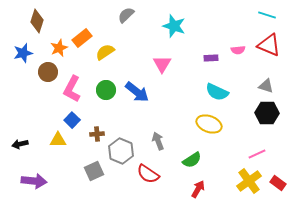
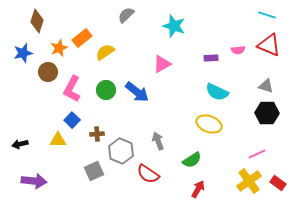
pink triangle: rotated 30 degrees clockwise
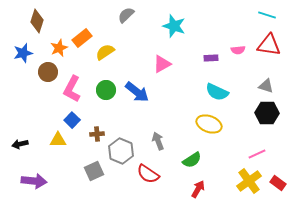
red triangle: rotated 15 degrees counterclockwise
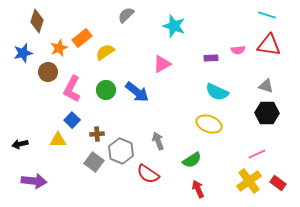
gray square: moved 9 px up; rotated 30 degrees counterclockwise
red arrow: rotated 54 degrees counterclockwise
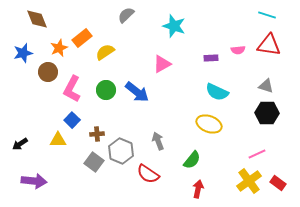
brown diamond: moved 2 px up; rotated 40 degrees counterclockwise
black arrow: rotated 21 degrees counterclockwise
green semicircle: rotated 18 degrees counterclockwise
red arrow: rotated 36 degrees clockwise
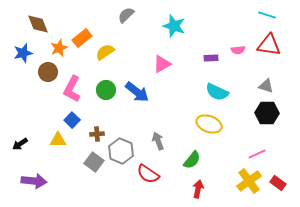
brown diamond: moved 1 px right, 5 px down
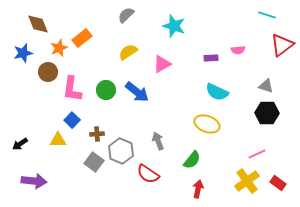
red triangle: moved 13 px right; rotated 45 degrees counterclockwise
yellow semicircle: moved 23 px right
pink L-shape: rotated 20 degrees counterclockwise
yellow ellipse: moved 2 px left
yellow cross: moved 2 px left
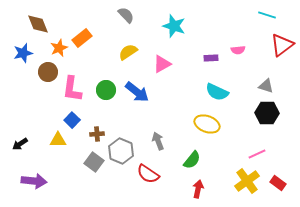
gray semicircle: rotated 90 degrees clockwise
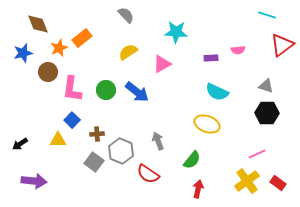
cyan star: moved 2 px right, 6 px down; rotated 15 degrees counterclockwise
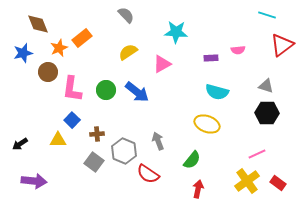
cyan semicircle: rotated 10 degrees counterclockwise
gray hexagon: moved 3 px right
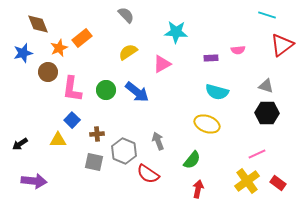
gray square: rotated 24 degrees counterclockwise
